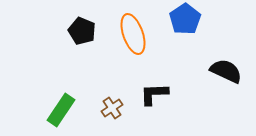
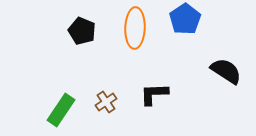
orange ellipse: moved 2 px right, 6 px up; rotated 21 degrees clockwise
black semicircle: rotated 8 degrees clockwise
brown cross: moved 6 px left, 6 px up
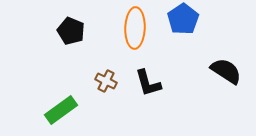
blue pentagon: moved 2 px left
black pentagon: moved 11 px left
black L-shape: moved 6 px left, 11 px up; rotated 104 degrees counterclockwise
brown cross: moved 21 px up; rotated 30 degrees counterclockwise
green rectangle: rotated 20 degrees clockwise
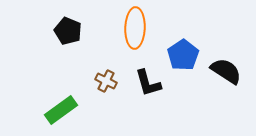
blue pentagon: moved 36 px down
black pentagon: moved 3 px left
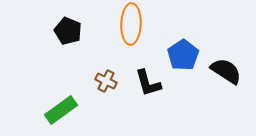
orange ellipse: moved 4 px left, 4 px up
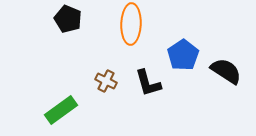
black pentagon: moved 12 px up
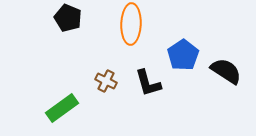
black pentagon: moved 1 px up
green rectangle: moved 1 px right, 2 px up
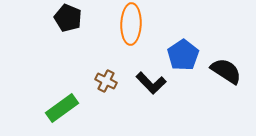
black L-shape: moved 3 px right; rotated 28 degrees counterclockwise
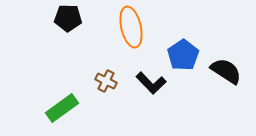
black pentagon: rotated 20 degrees counterclockwise
orange ellipse: moved 3 px down; rotated 15 degrees counterclockwise
